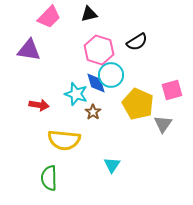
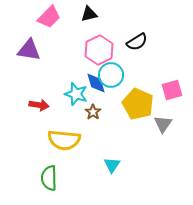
pink hexagon: rotated 16 degrees clockwise
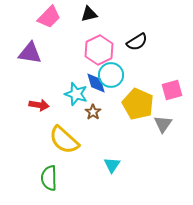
purple triangle: moved 1 px right, 3 px down
yellow semicircle: rotated 36 degrees clockwise
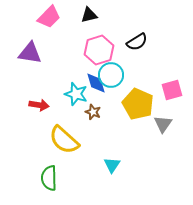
black triangle: moved 1 px down
pink hexagon: rotated 8 degrees clockwise
brown star: rotated 14 degrees counterclockwise
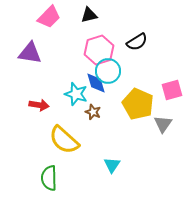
cyan circle: moved 3 px left, 4 px up
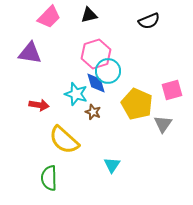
black semicircle: moved 12 px right, 21 px up; rotated 10 degrees clockwise
pink hexagon: moved 3 px left, 4 px down
yellow pentagon: moved 1 px left
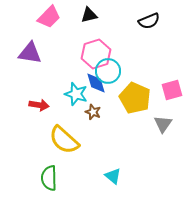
yellow pentagon: moved 2 px left, 6 px up
cyan triangle: moved 1 px right, 11 px down; rotated 24 degrees counterclockwise
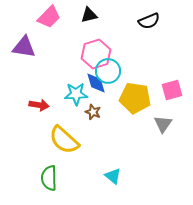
purple triangle: moved 6 px left, 6 px up
cyan star: rotated 20 degrees counterclockwise
yellow pentagon: rotated 16 degrees counterclockwise
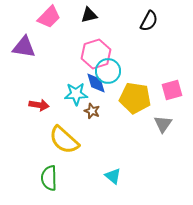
black semicircle: rotated 40 degrees counterclockwise
brown star: moved 1 px left, 1 px up
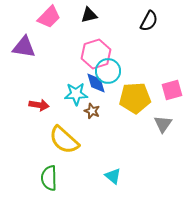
yellow pentagon: rotated 12 degrees counterclockwise
